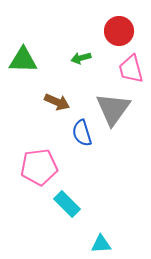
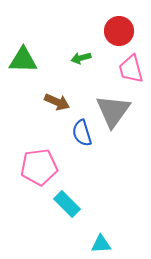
gray triangle: moved 2 px down
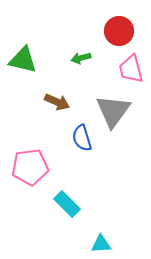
green triangle: rotated 12 degrees clockwise
blue semicircle: moved 5 px down
pink pentagon: moved 9 px left
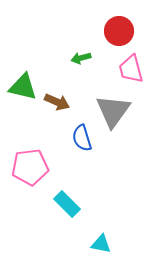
green triangle: moved 27 px down
cyan triangle: rotated 15 degrees clockwise
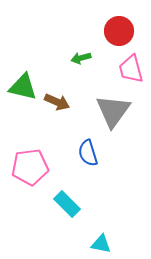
blue semicircle: moved 6 px right, 15 px down
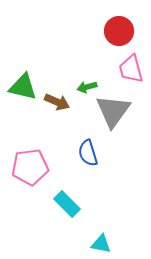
green arrow: moved 6 px right, 29 px down
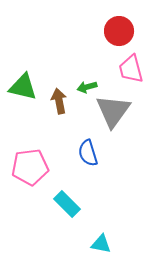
brown arrow: moved 2 px right, 1 px up; rotated 125 degrees counterclockwise
